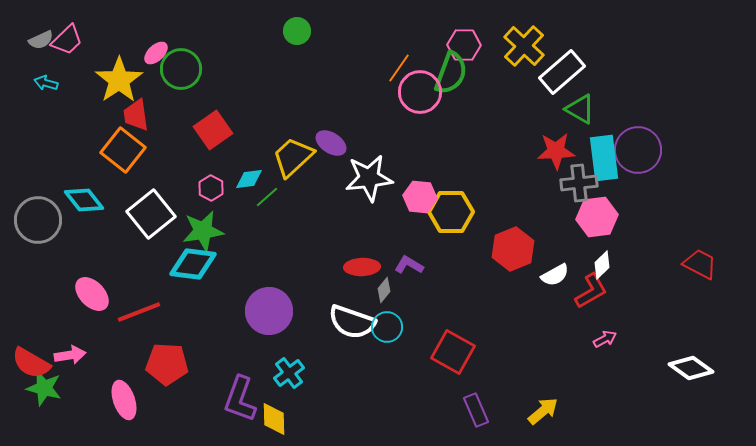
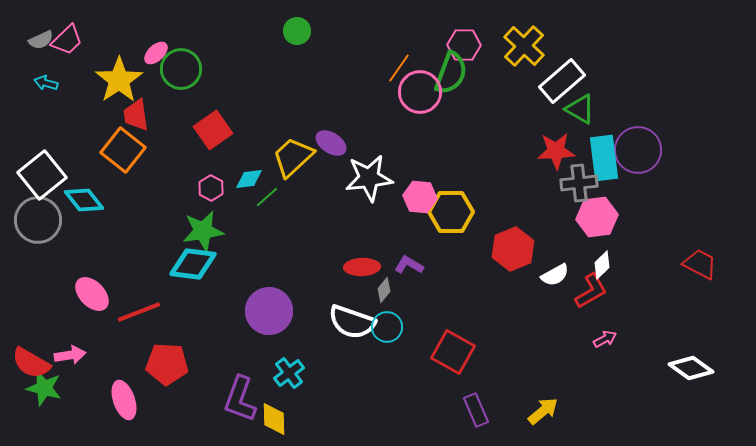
white rectangle at (562, 72): moved 9 px down
white square at (151, 214): moved 109 px left, 39 px up
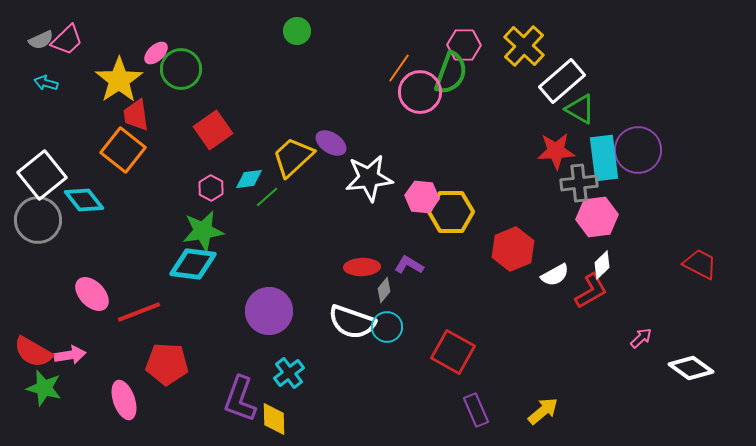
pink hexagon at (420, 197): moved 2 px right
pink arrow at (605, 339): moved 36 px right, 1 px up; rotated 15 degrees counterclockwise
red semicircle at (31, 363): moved 2 px right, 11 px up
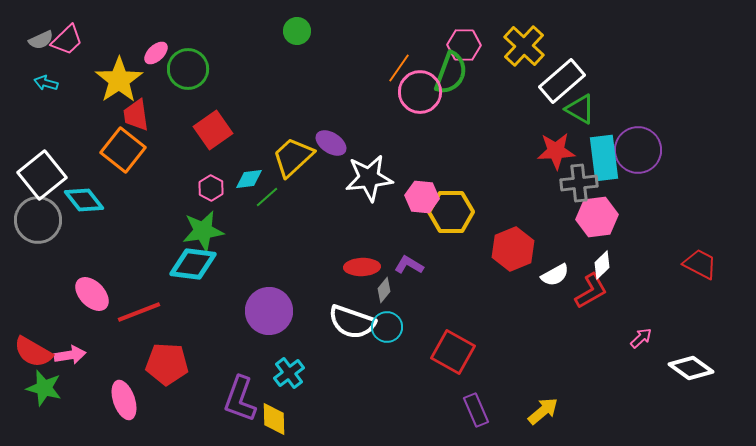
green circle at (181, 69): moved 7 px right
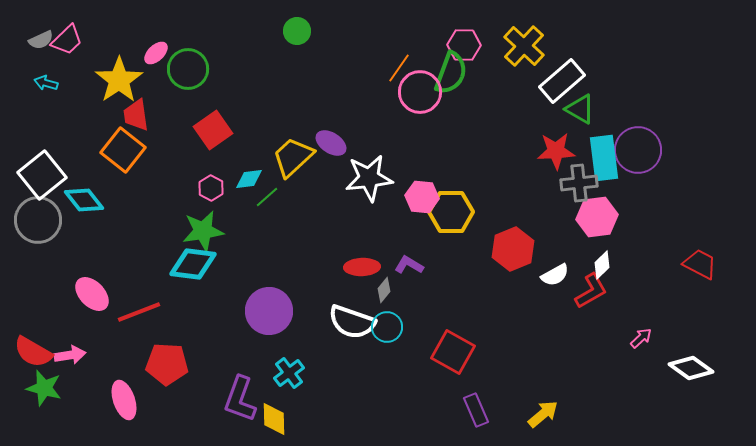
yellow arrow at (543, 411): moved 3 px down
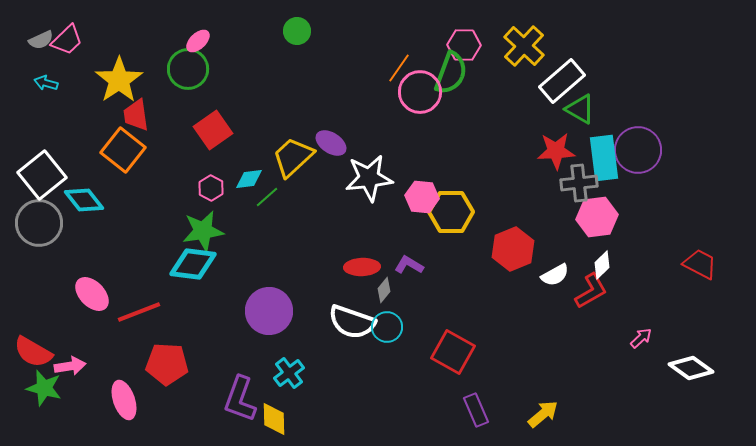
pink ellipse at (156, 53): moved 42 px right, 12 px up
gray circle at (38, 220): moved 1 px right, 3 px down
pink arrow at (70, 355): moved 11 px down
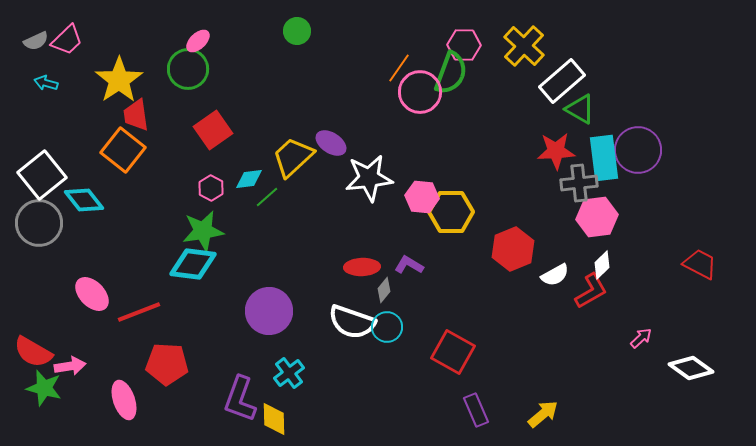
gray semicircle at (41, 40): moved 5 px left, 1 px down
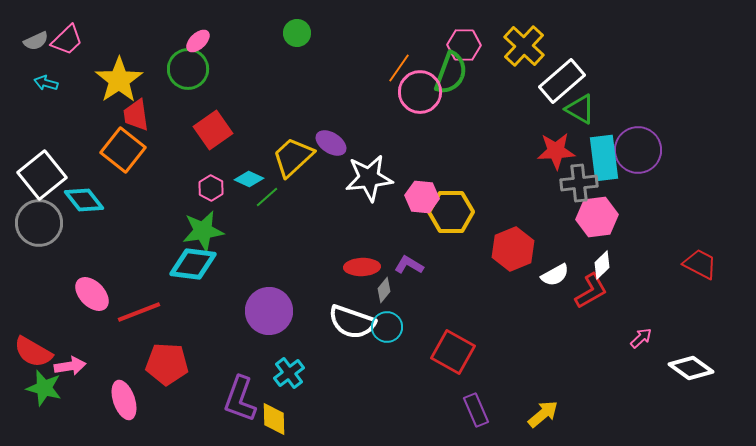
green circle at (297, 31): moved 2 px down
cyan diamond at (249, 179): rotated 32 degrees clockwise
